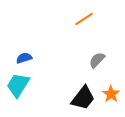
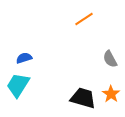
gray semicircle: moved 13 px right, 1 px up; rotated 72 degrees counterclockwise
black trapezoid: rotated 112 degrees counterclockwise
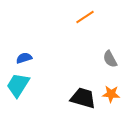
orange line: moved 1 px right, 2 px up
orange star: rotated 30 degrees counterclockwise
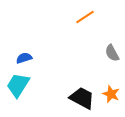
gray semicircle: moved 2 px right, 6 px up
orange star: rotated 18 degrees clockwise
black trapezoid: moved 1 px left; rotated 12 degrees clockwise
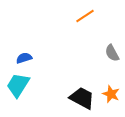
orange line: moved 1 px up
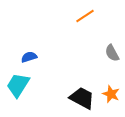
blue semicircle: moved 5 px right, 1 px up
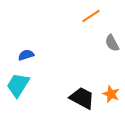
orange line: moved 6 px right
gray semicircle: moved 10 px up
blue semicircle: moved 3 px left, 2 px up
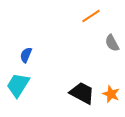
blue semicircle: rotated 49 degrees counterclockwise
black trapezoid: moved 5 px up
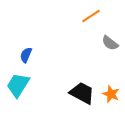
gray semicircle: moved 2 px left; rotated 24 degrees counterclockwise
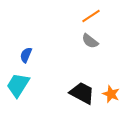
gray semicircle: moved 20 px left, 2 px up
